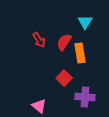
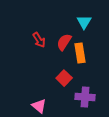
cyan triangle: moved 1 px left
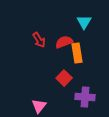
red semicircle: rotated 36 degrees clockwise
orange rectangle: moved 3 px left
pink triangle: rotated 28 degrees clockwise
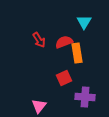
red square: rotated 21 degrees clockwise
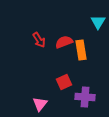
cyan triangle: moved 14 px right
orange rectangle: moved 4 px right, 3 px up
red square: moved 4 px down
pink triangle: moved 1 px right, 2 px up
